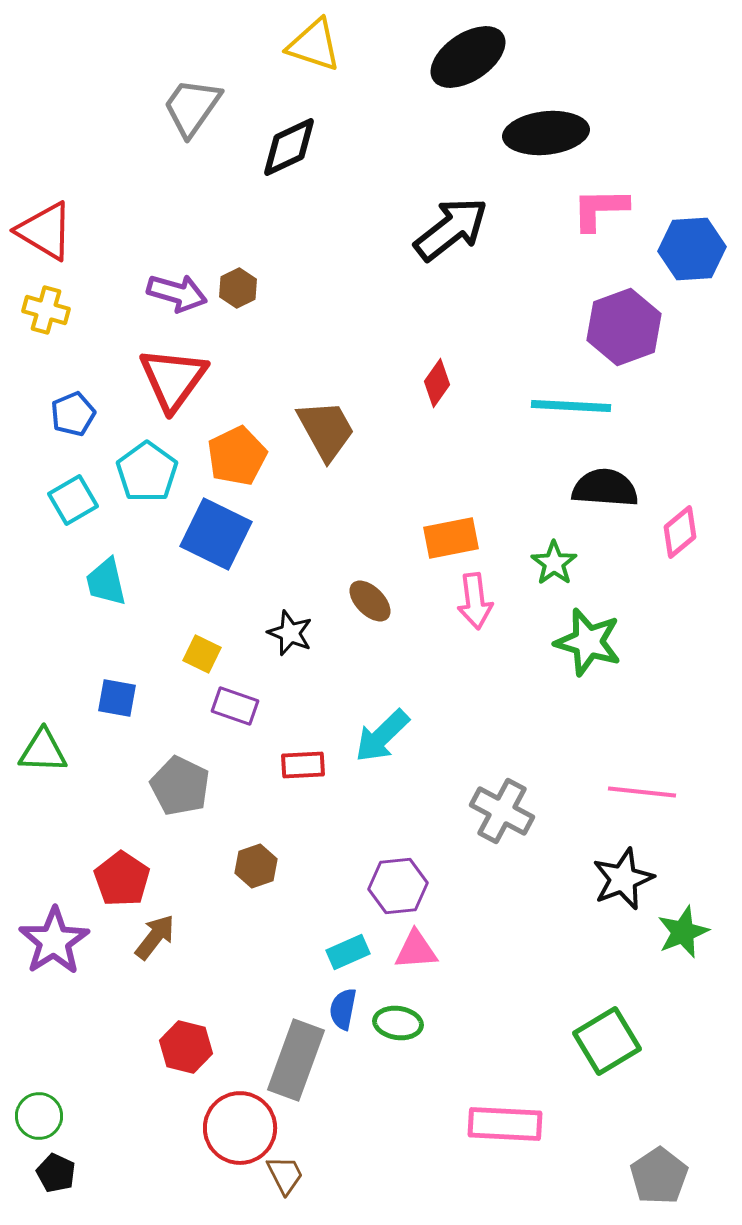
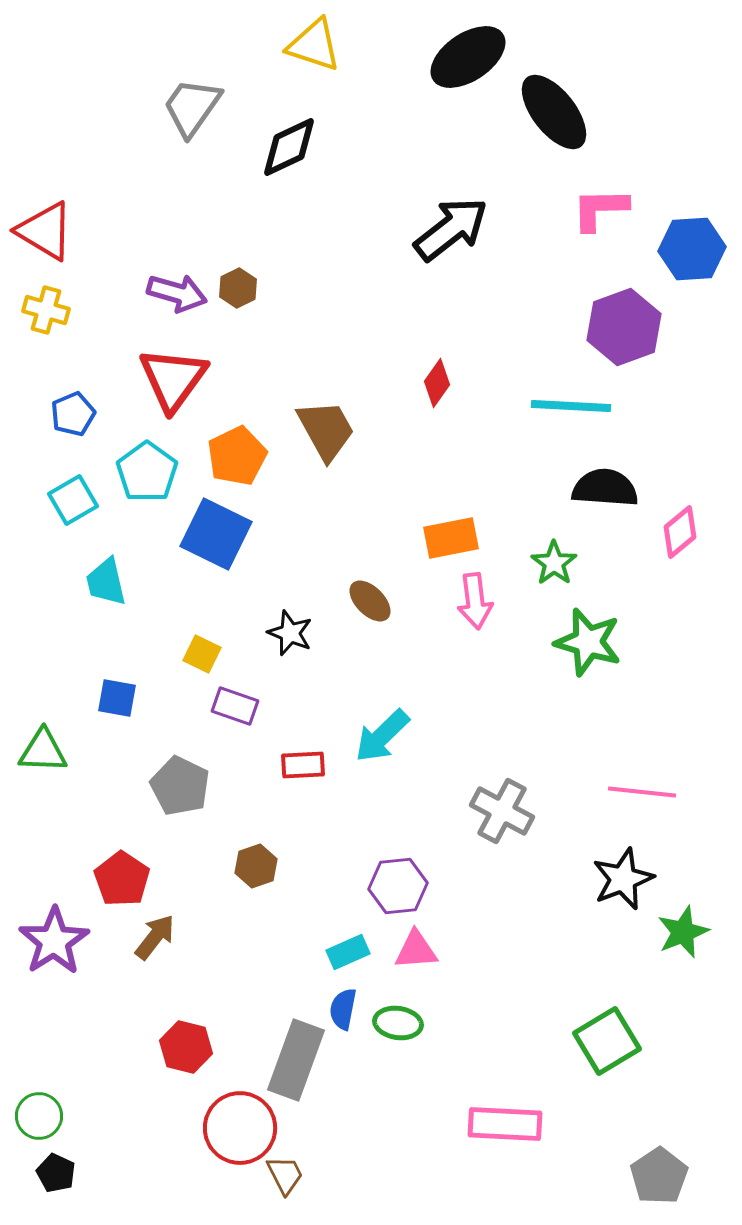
black ellipse at (546, 133): moved 8 px right, 21 px up; rotated 58 degrees clockwise
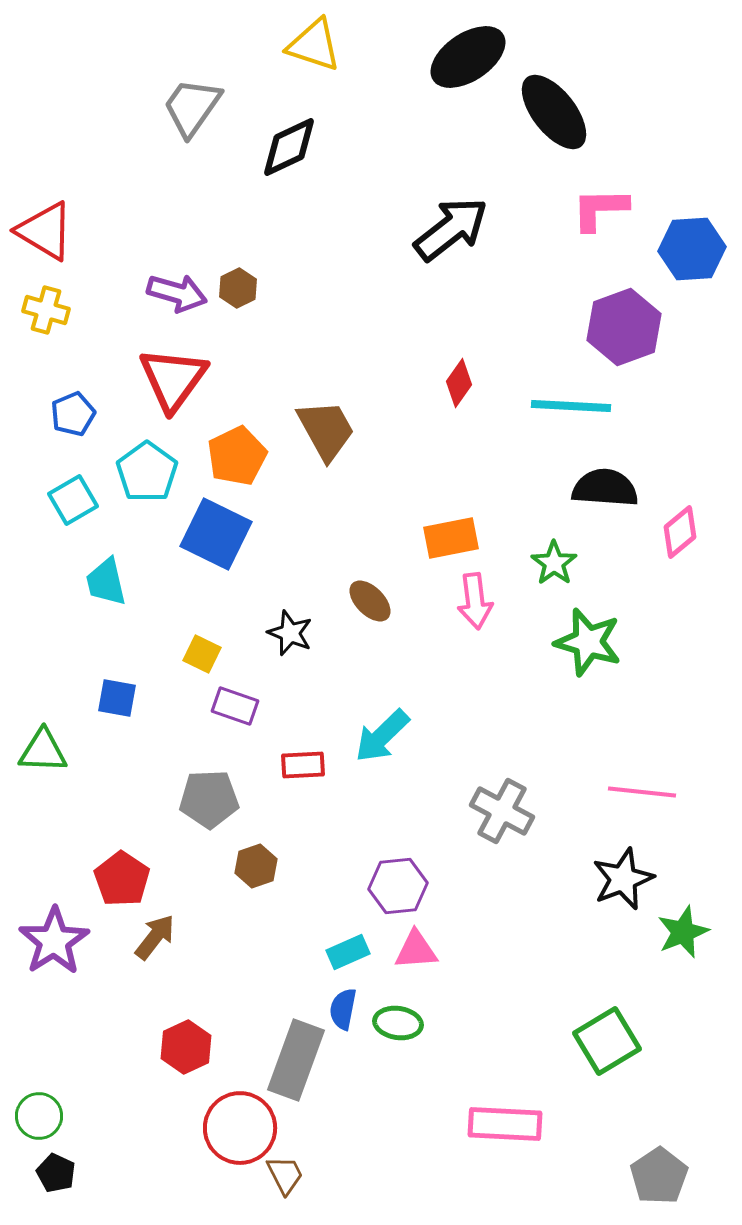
red diamond at (437, 383): moved 22 px right
gray pentagon at (180, 786): moved 29 px right, 13 px down; rotated 28 degrees counterclockwise
red hexagon at (186, 1047): rotated 21 degrees clockwise
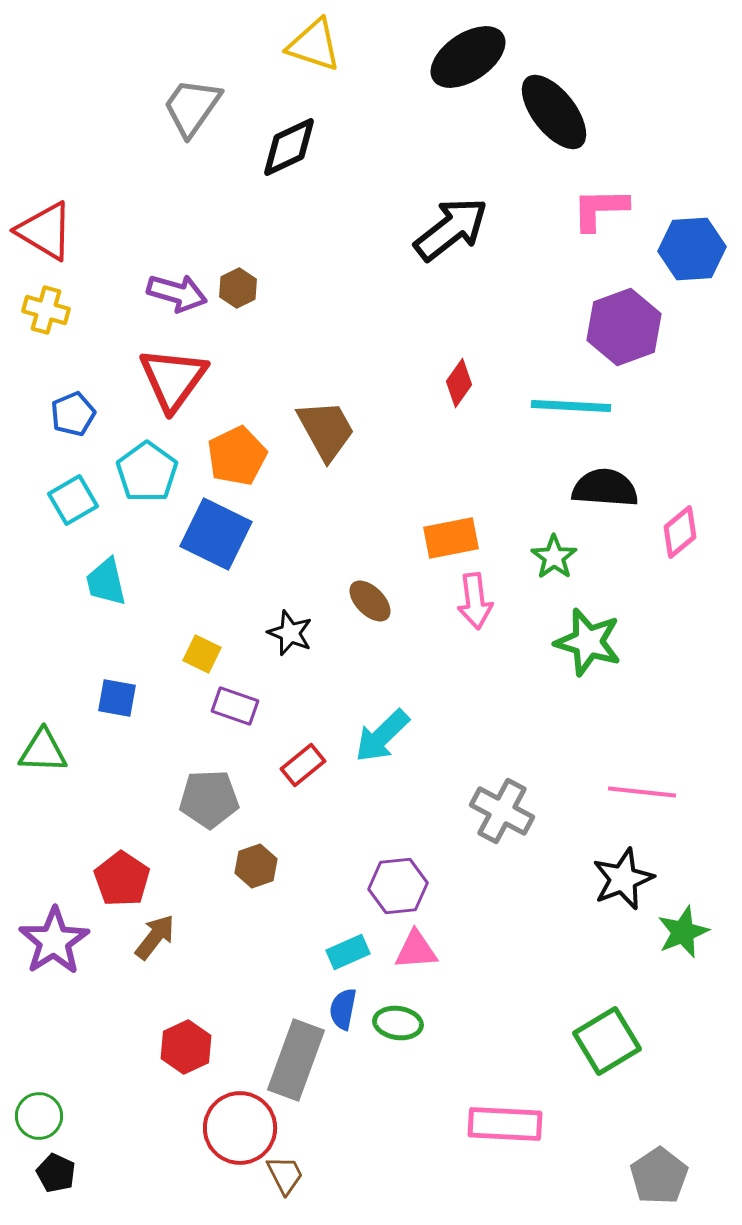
green star at (554, 563): moved 6 px up
red rectangle at (303, 765): rotated 36 degrees counterclockwise
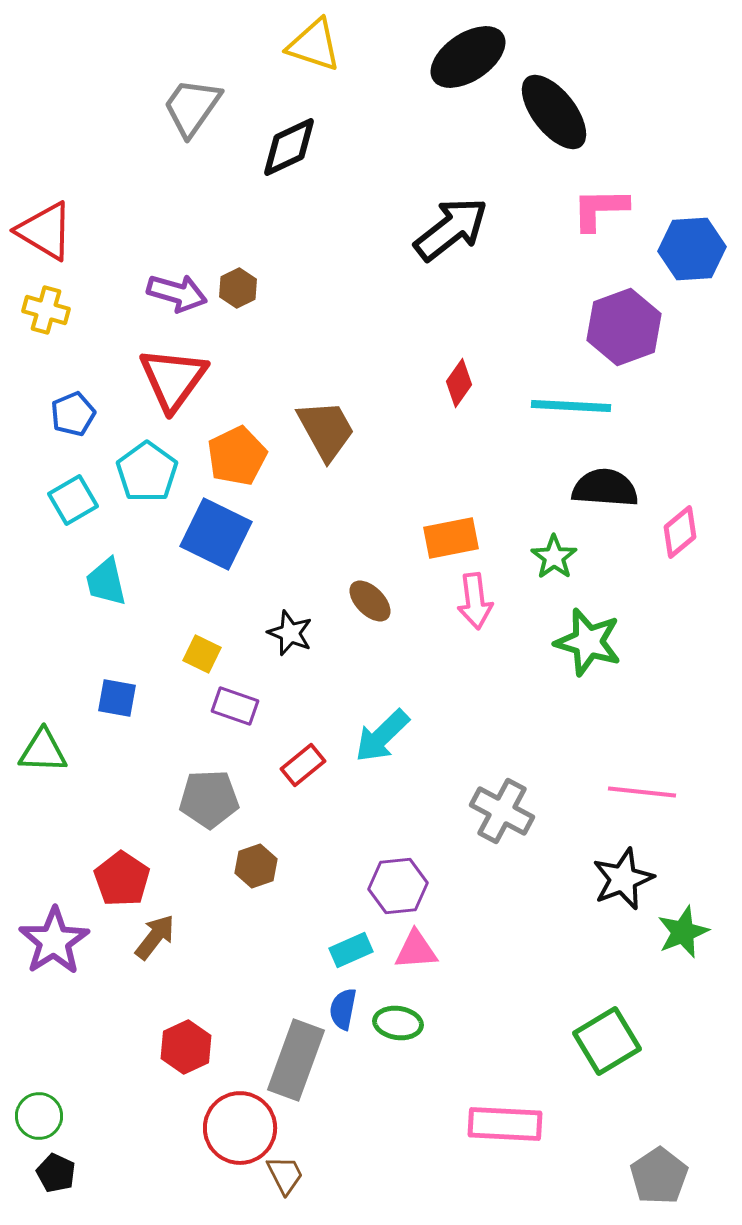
cyan rectangle at (348, 952): moved 3 px right, 2 px up
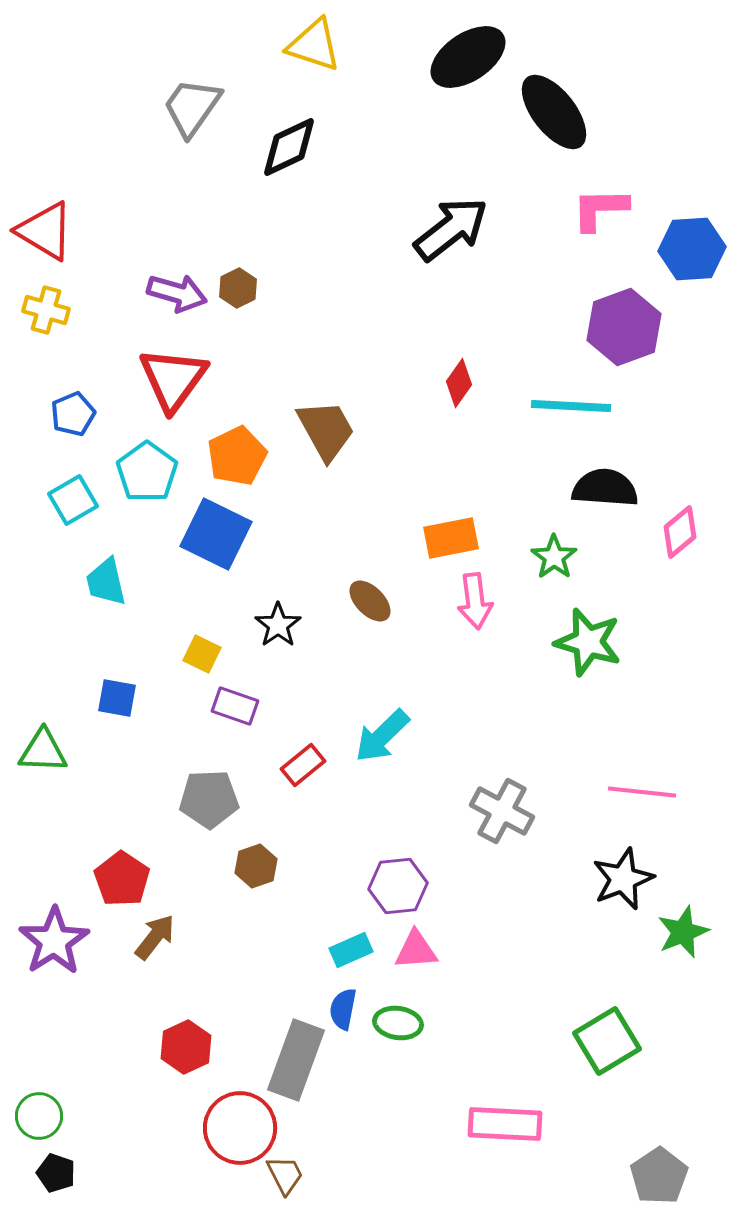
black star at (290, 633): moved 12 px left, 8 px up; rotated 15 degrees clockwise
black pentagon at (56, 1173): rotated 6 degrees counterclockwise
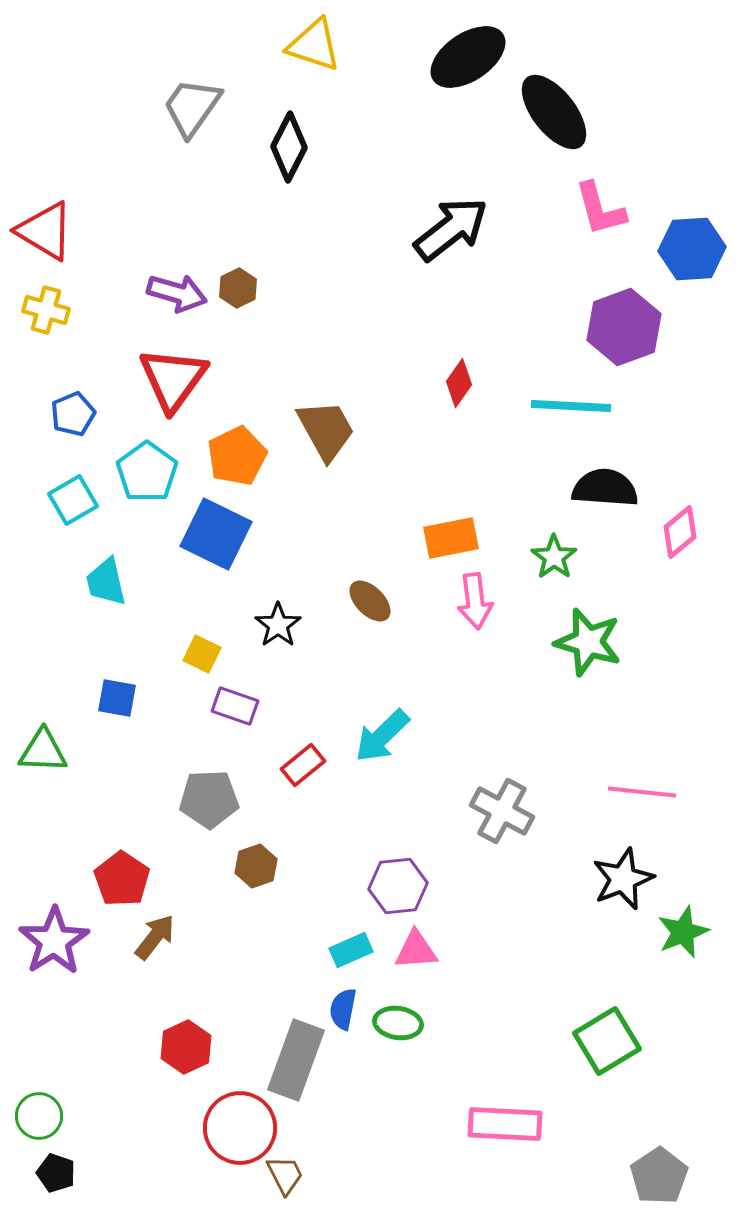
black diamond at (289, 147): rotated 38 degrees counterclockwise
pink L-shape at (600, 209): rotated 104 degrees counterclockwise
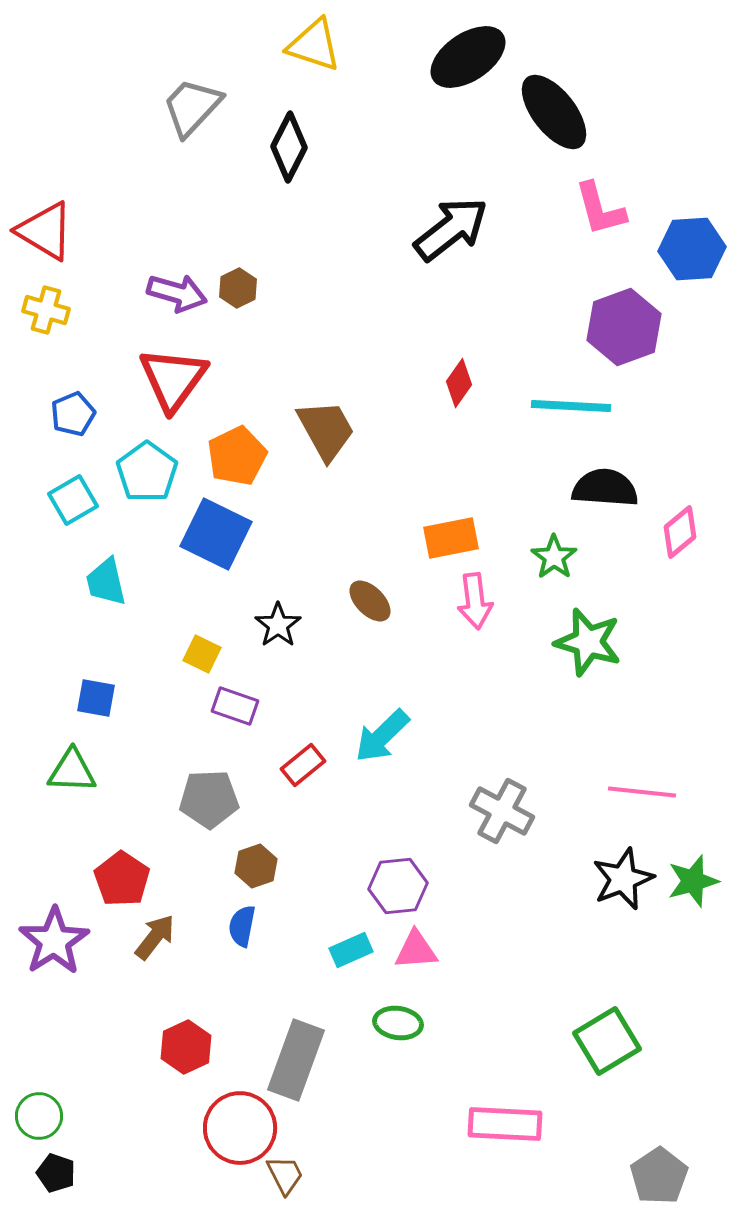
gray trapezoid at (192, 107): rotated 8 degrees clockwise
blue square at (117, 698): moved 21 px left
green triangle at (43, 751): moved 29 px right, 20 px down
green star at (683, 932): moved 10 px right, 51 px up; rotated 6 degrees clockwise
blue semicircle at (343, 1009): moved 101 px left, 83 px up
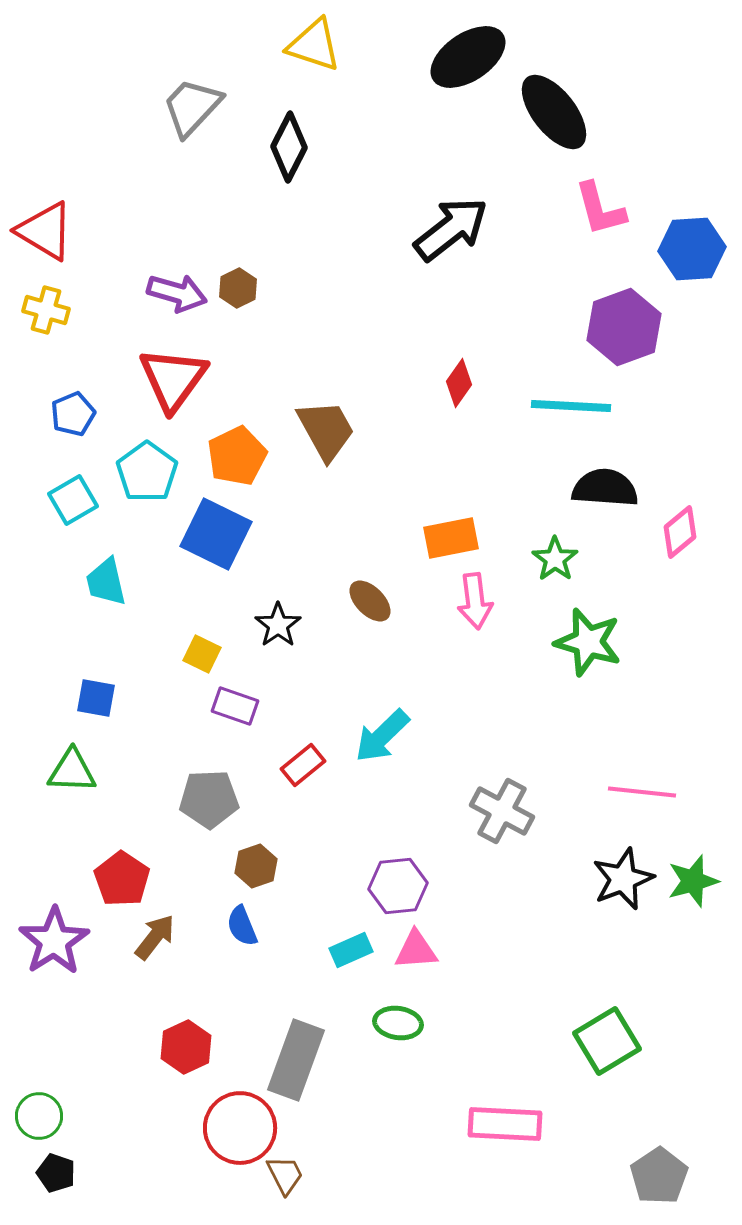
green star at (554, 557): moved 1 px right, 2 px down
blue semicircle at (242, 926): rotated 33 degrees counterclockwise
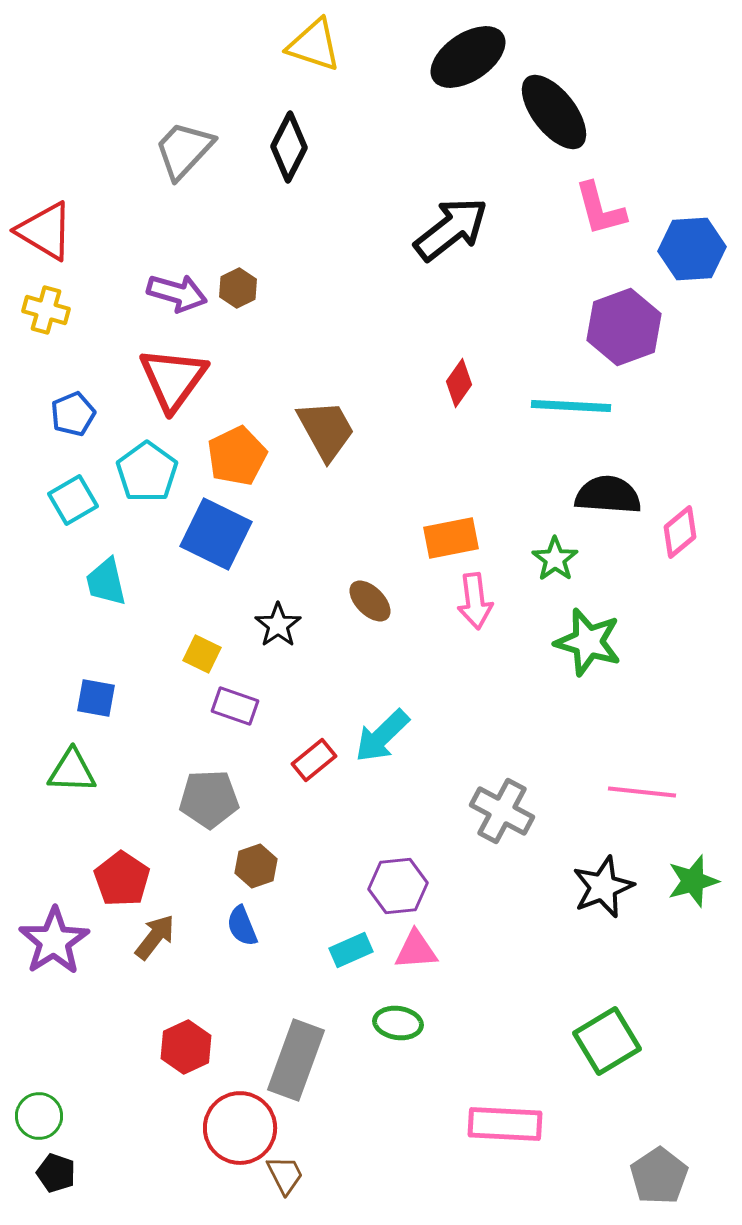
gray trapezoid at (192, 107): moved 8 px left, 43 px down
black semicircle at (605, 488): moved 3 px right, 7 px down
red rectangle at (303, 765): moved 11 px right, 5 px up
black star at (623, 879): moved 20 px left, 8 px down
